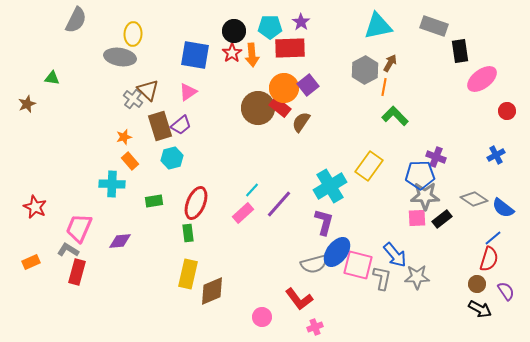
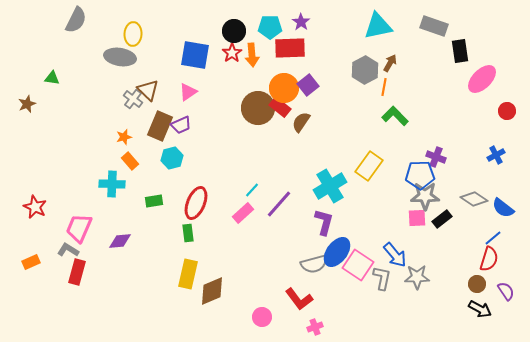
pink ellipse at (482, 79): rotated 8 degrees counterclockwise
purple trapezoid at (181, 125): rotated 15 degrees clockwise
brown rectangle at (160, 126): rotated 40 degrees clockwise
pink square at (358, 265): rotated 20 degrees clockwise
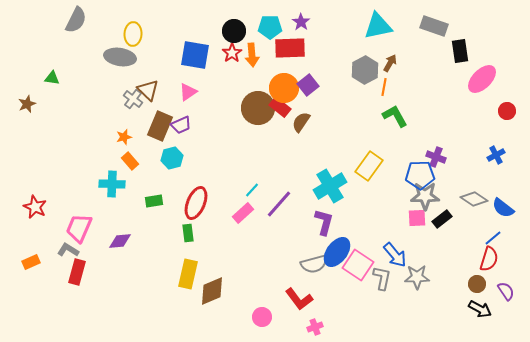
green L-shape at (395, 116): rotated 16 degrees clockwise
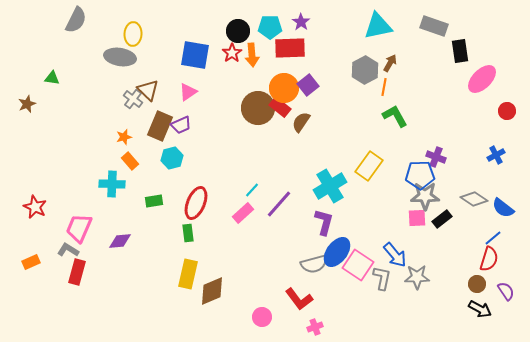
black circle at (234, 31): moved 4 px right
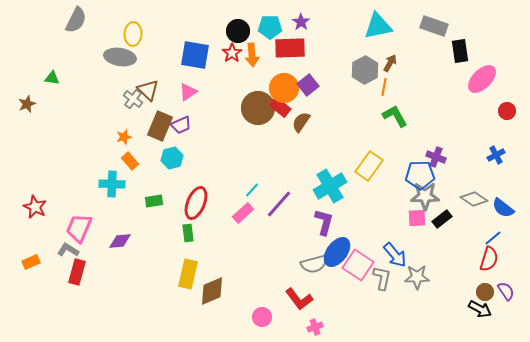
brown circle at (477, 284): moved 8 px right, 8 px down
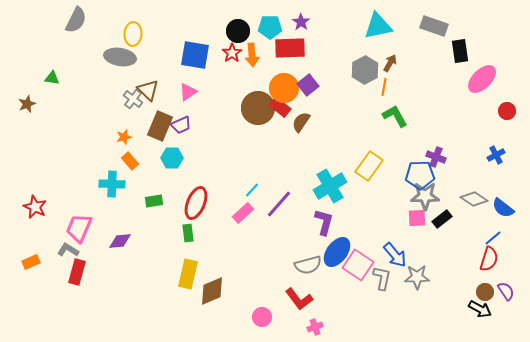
cyan hexagon at (172, 158): rotated 15 degrees clockwise
gray semicircle at (314, 264): moved 6 px left, 1 px down
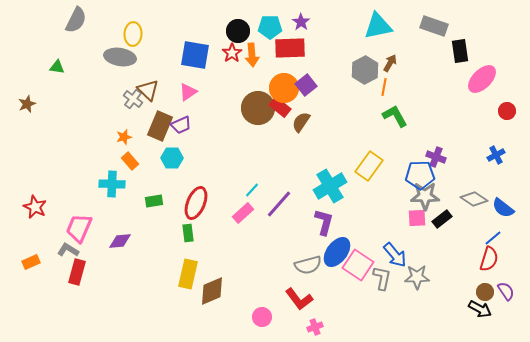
green triangle at (52, 78): moved 5 px right, 11 px up
purple square at (308, 85): moved 2 px left
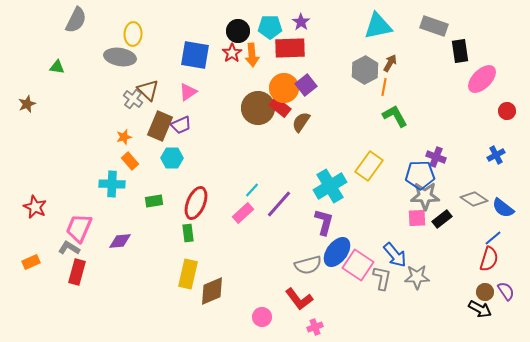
gray L-shape at (68, 250): moved 1 px right, 2 px up
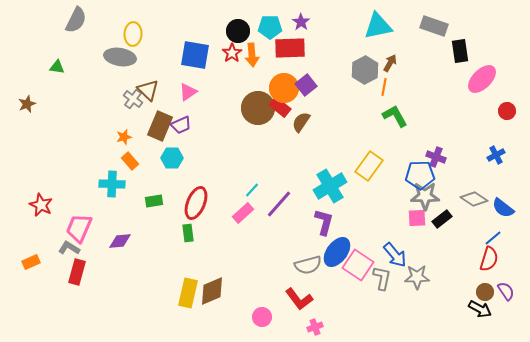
red star at (35, 207): moved 6 px right, 2 px up
yellow rectangle at (188, 274): moved 19 px down
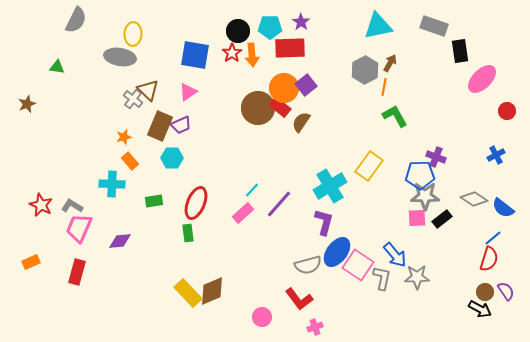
gray L-shape at (69, 248): moved 3 px right, 42 px up
yellow rectangle at (188, 293): rotated 56 degrees counterclockwise
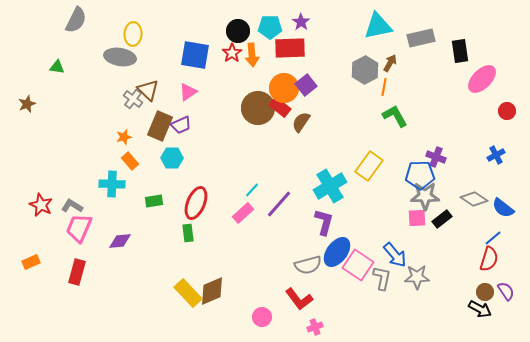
gray rectangle at (434, 26): moved 13 px left, 12 px down; rotated 32 degrees counterclockwise
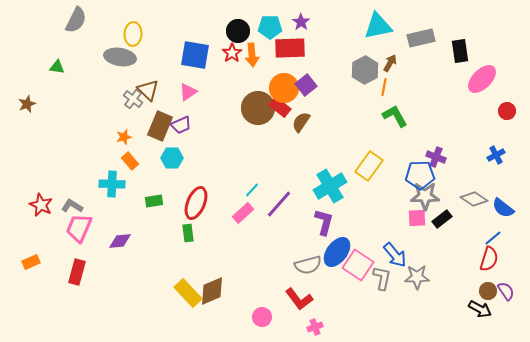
brown circle at (485, 292): moved 3 px right, 1 px up
